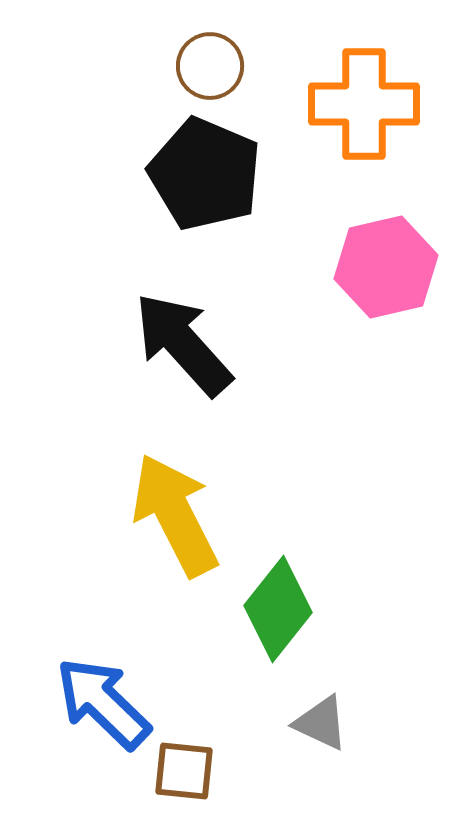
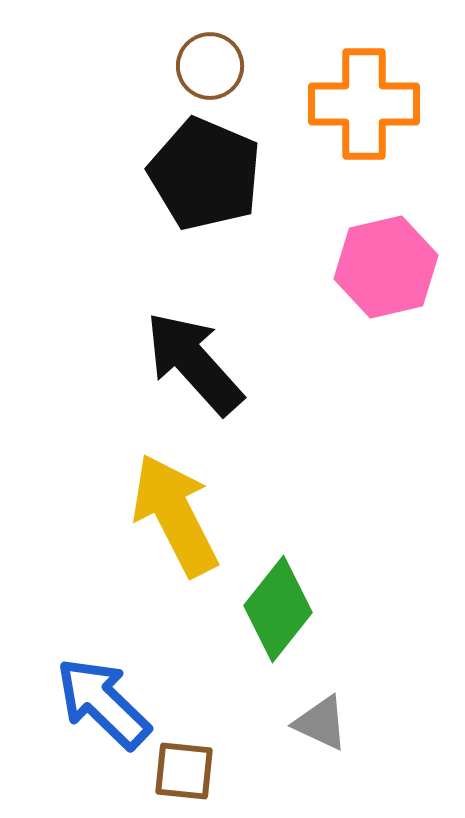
black arrow: moved 11 px right, 19 px down
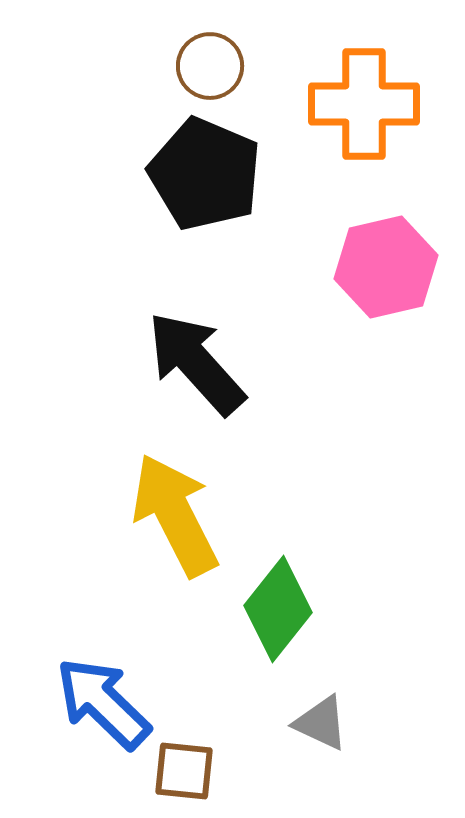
black arrow: moved 2 px right
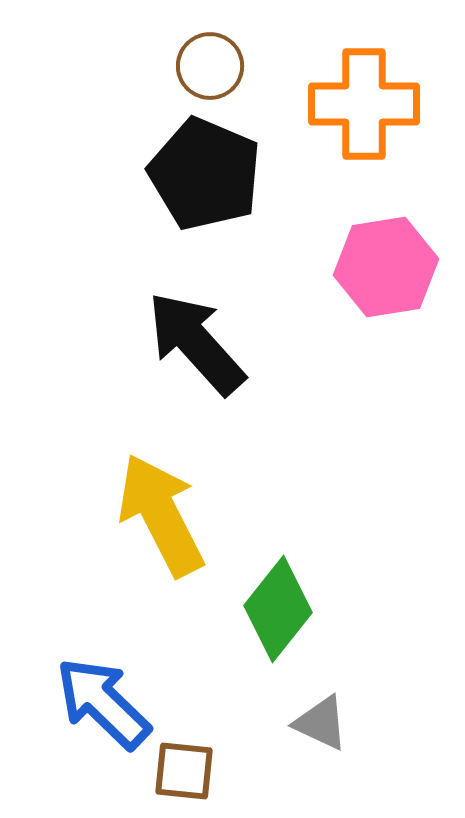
pink hexagon: rotated 4 degrees clockwise
black arrow: moved 20 px up
yellow arrow: moved 14 px left
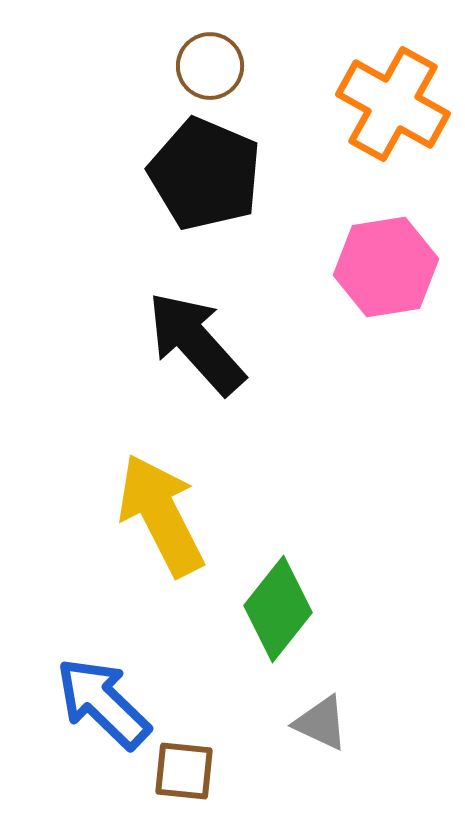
orange cross: moved 29 px right; rotated 29 degrees clockwise
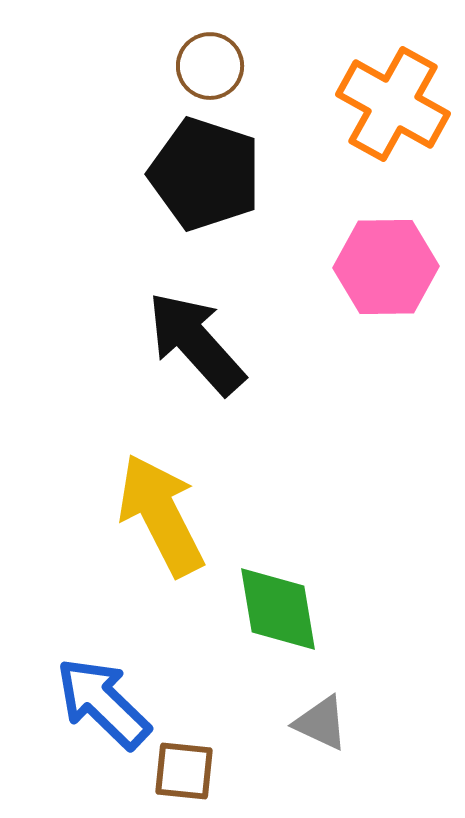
black pentagon: rotated 5 degrees counterclockwise
pink hexagon: rotated 8 degrees clockwise
green diamond: rotated 48 degrees counterclockwise
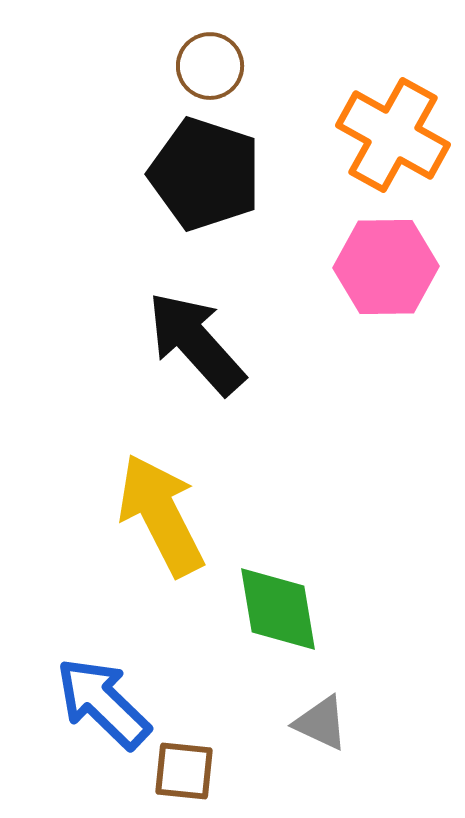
orange cross: moved 31 px down
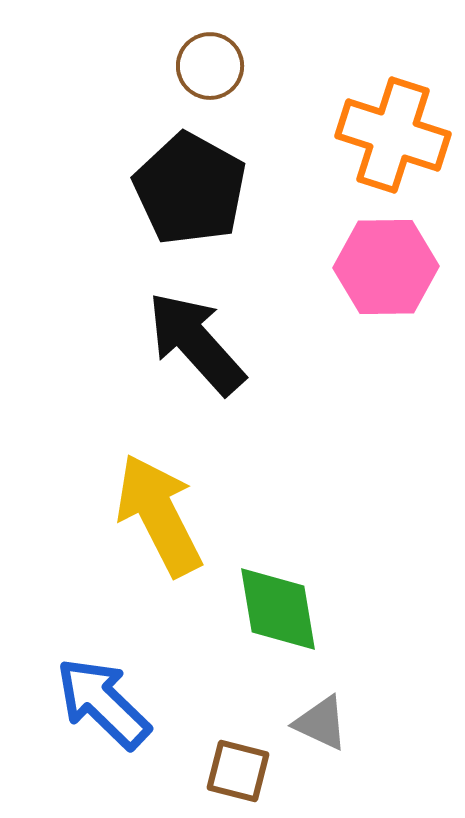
orange cross: rotated 11 degrees counterclockwise
black pentagon: moved 15 px left, 15 px down; rotated 11 degrees clockwise
yellow arrow: moved 2 px left
brown square: moved 54 px right; rotated 8 degrees clockwise
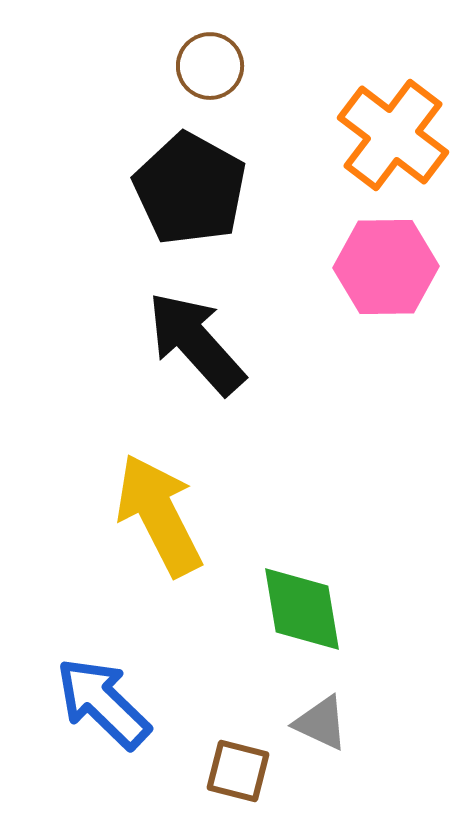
orange cross: rotated 19 degrees clockwise
green diamond: moved 24 px right
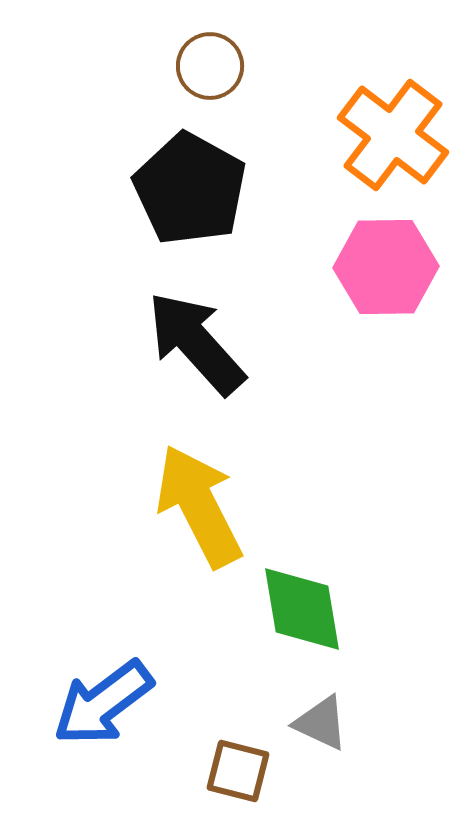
yellow arrow: moved 40 px right, 9 px up
blue arrow: rotated 81 degrees counterclockwise
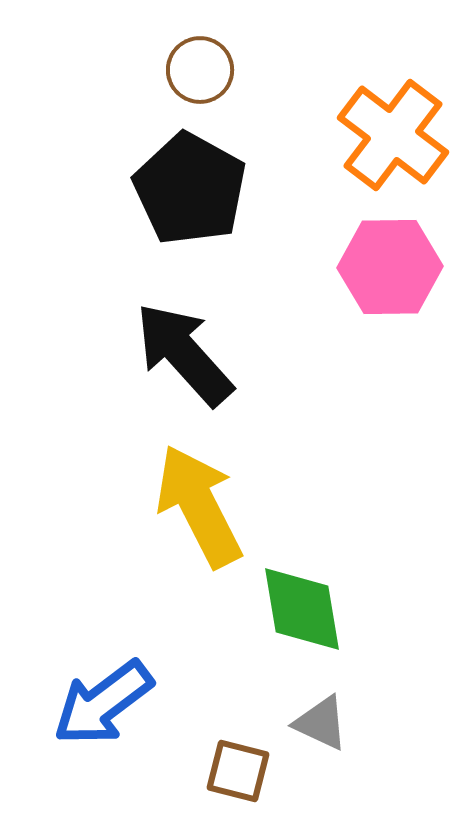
brown circle: moved 10 px left, 4 px down
pink hexagon: moved 4 px right
black arrow: moved 12 px left, 11 px down
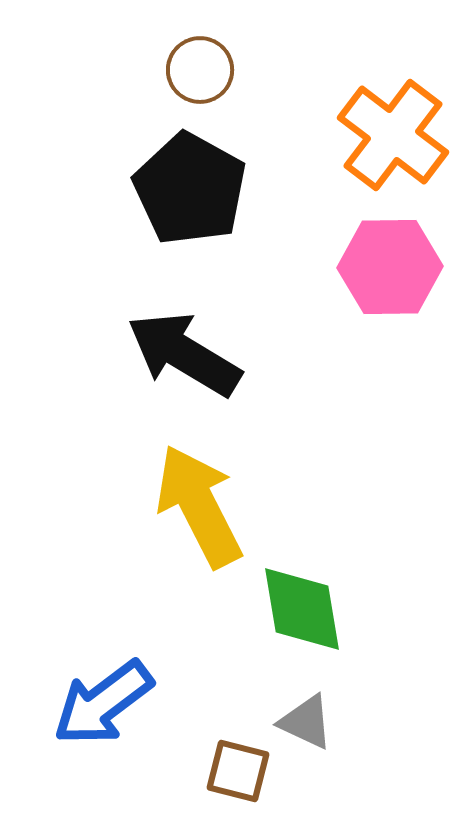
black arrow: rotated 17 degrees counterclockwise
gray triangle: moved 15 px left, 1 px up
